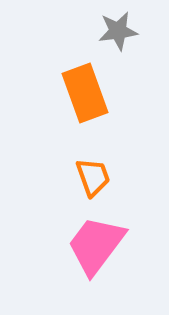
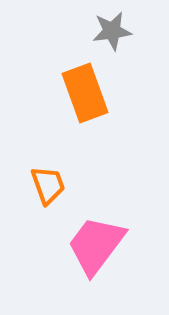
gray star: moved 6 px left
orange trapezoid: moved 45 px left, 8 px down
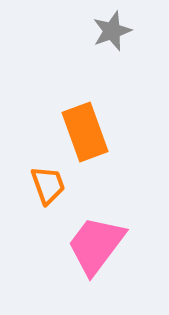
gray star: rotated 12 degrees counterclockwise
orange rectangle: moved 39 px down
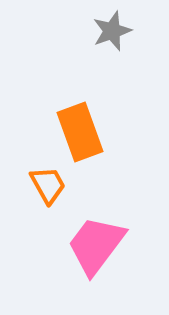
orange rectangle: moved 5 px left
orange trapezoid: rotated 9 degrees counterclockwise
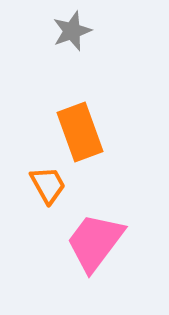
gray star: moved 40 px left
pink trapezoid: moved 1 px left, 3 px up
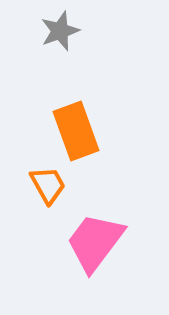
gray star: moved 12 px left
orange rectangle: moved 4 px left, 1 px up
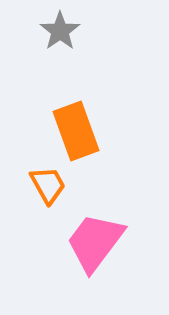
gray star: rotated 15 degrees counterclockwise
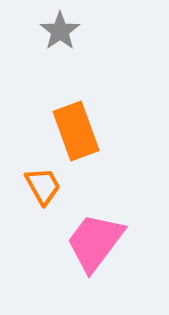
orange trapezoid: moved 5 px left, 1 px down
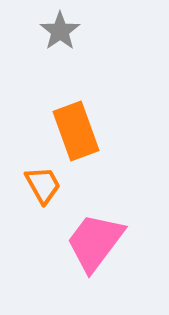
orange trapezoid: moved 1 px up
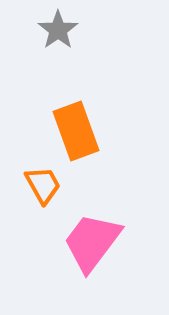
gray star: moved 2 px left, 1 px up
pink trapezoid: moved 3 px left
